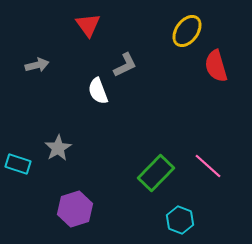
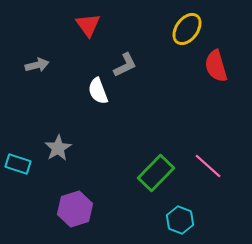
yellow ellipse: moved 2 px up
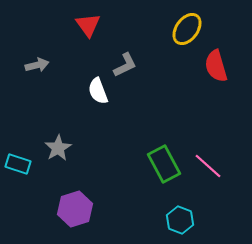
green rectangle: moved 8 px right, 9 px up; rotated 72 degrees counterclockwise
